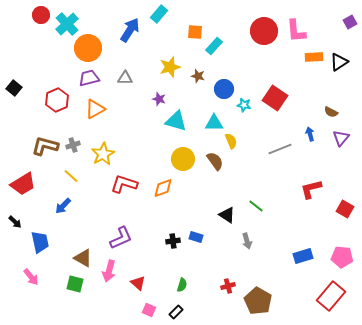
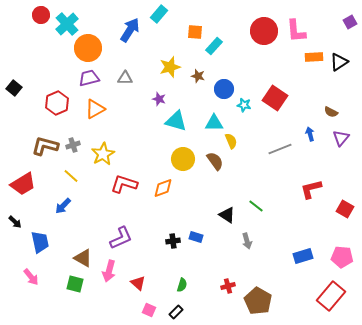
red hexagon at (57, 100): moved 3 px down
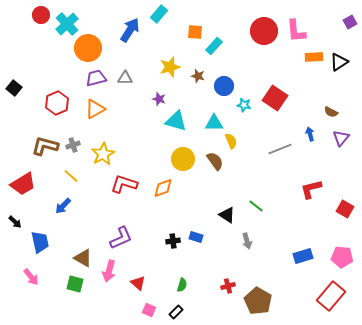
purple trapezoid at (89, 78): moved 7 px right
blue circle at (224, 89): moved 3 px up
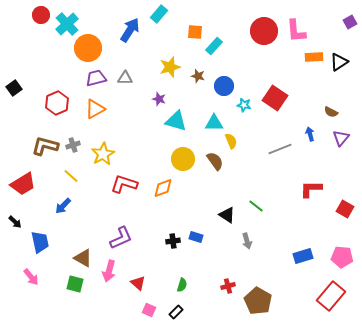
black square at (14, 88): rotated 14 degrees clockwise
red L-shape at (311, 189): rotated 15 degrees clockwise
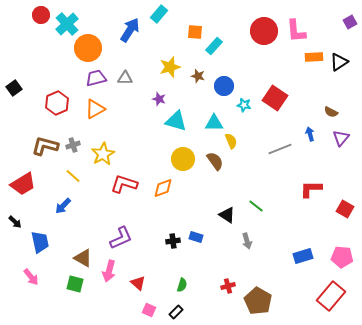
yellow line at (71, 176): moved 2 px right
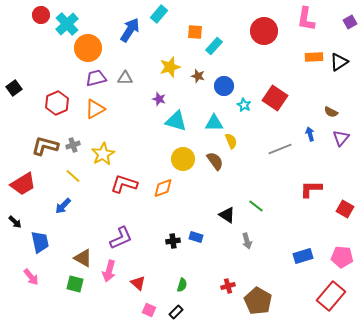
pink L-shape at (296, 31): moved 10 px right, 12 px up; rotated 15 degrees clockwise
cyan star at (244, 105): rotated 16 degrees clockwise
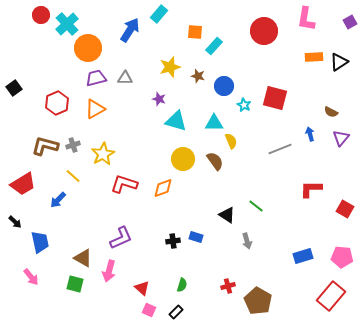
red square at (275, 98): rotated 20 degrees counterclockwise
blue arrow at (63, 206): moved 5 px left, 6 px up
red triangle at (138, 283): moved 4 px right, 5 px down
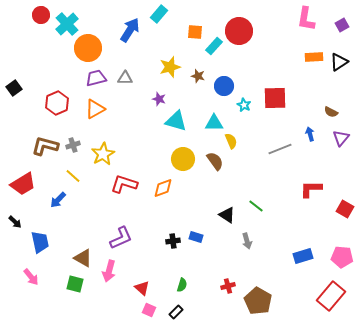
purple square at (350, 22): moved 8 px left, 3 px down
red circle at (264, 31): moved 25 px left
red square at (275, 98): rotated 15 degrees counterclockwise
